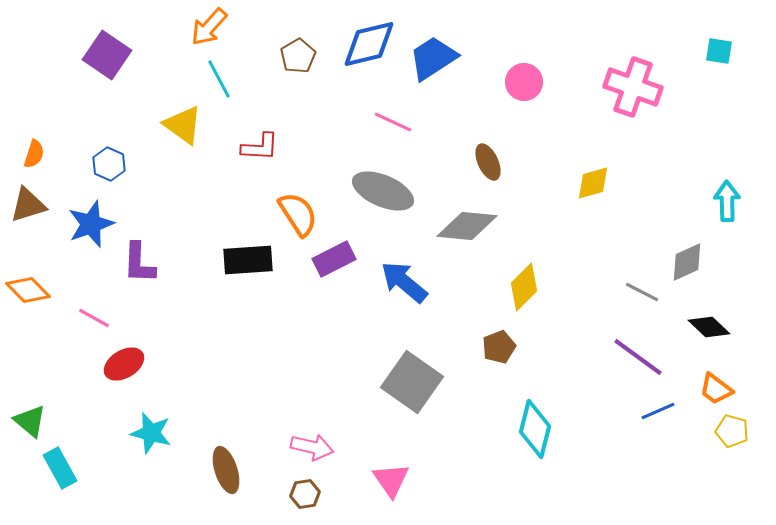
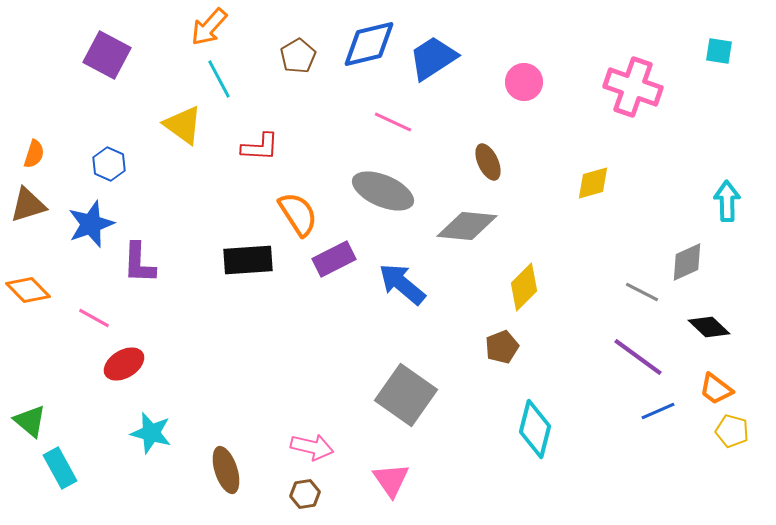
purple square at (107, 55): rotated 6 degrees counterclockwise
blue arrow at (404, 282): moved 2 px left, 2 px down
brown pentagon at (499, 347): moved 3 px right
gray square at (412, 382): moved 6 px left, 13 px down
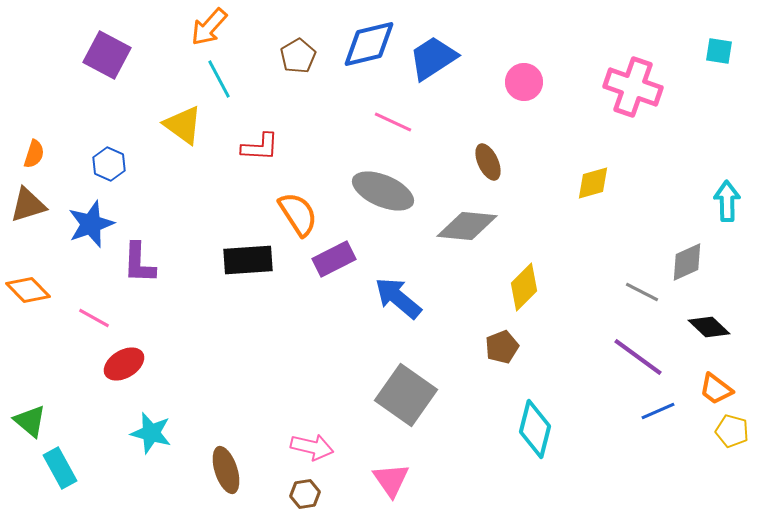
blue arrow at (402, 284): moved 4 px left, 14 px down
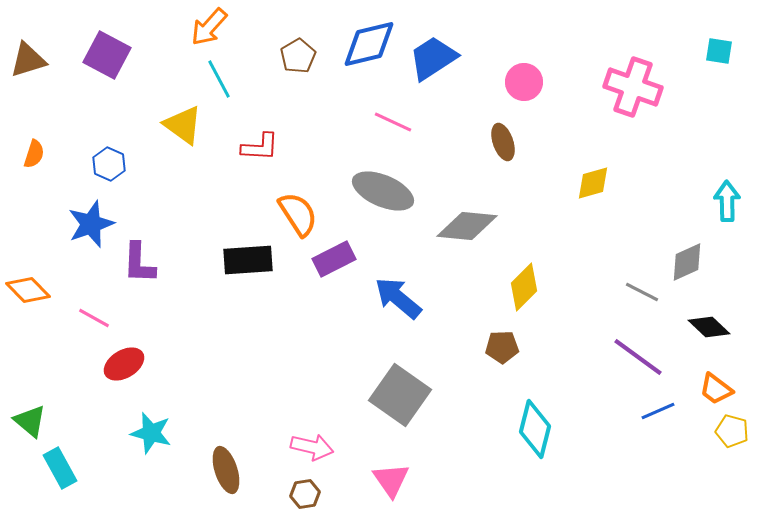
brown ellipse at (488, 162): moved 15 px right, 20 px up; rotated 6 degrees clockwise
brown triangle at (28, 205): moved 145 px up
brown pentagon at (502, 347): rotated 20 degrees clockwise
gray square at (406, 395): moved 6 px left
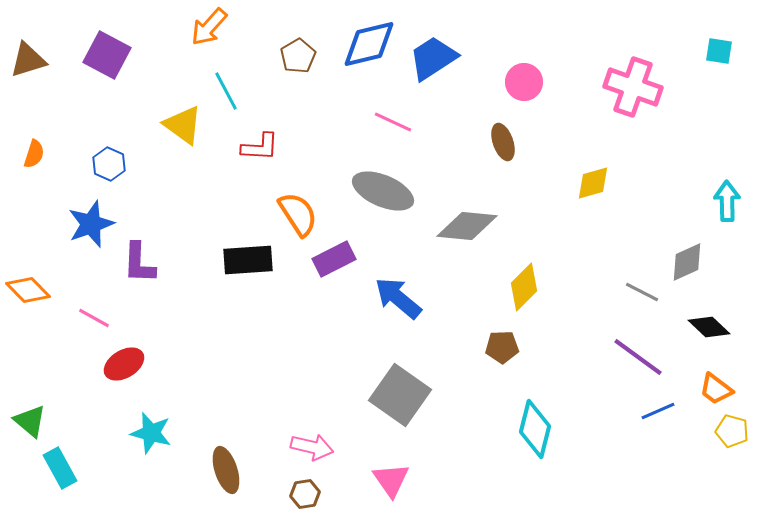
cyan line at (219, 79): moved 7 px right, 12 px down
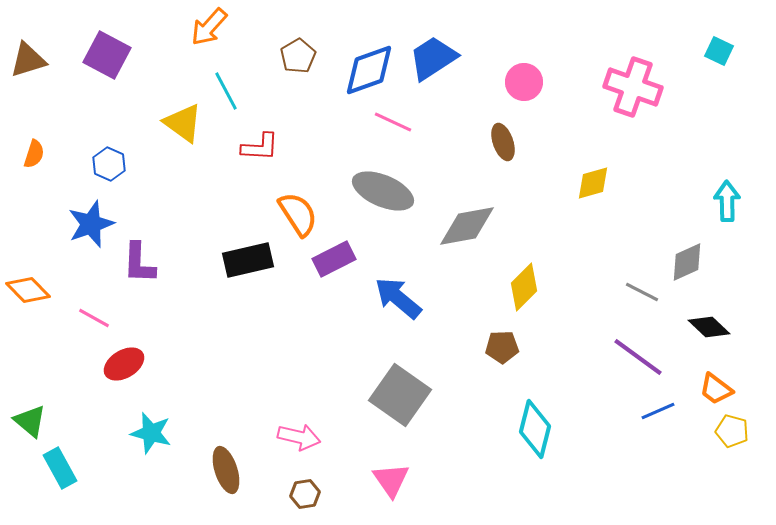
blue diamond at (369, 44): moved 26 px down; rotated 6 degrees counterclockwise
cyan square at (719, 51): rotated 16 degrees clockwise
yellow triangle at (183, 125): moved 2 px up
gray diamond at (467, 226): rotated 16 degrees counterclockwise
black rectangle at (248, 260): rotated 9 degrees counterclockwise
pink arrow at (312, 447): moved 13 px left, 10 px up
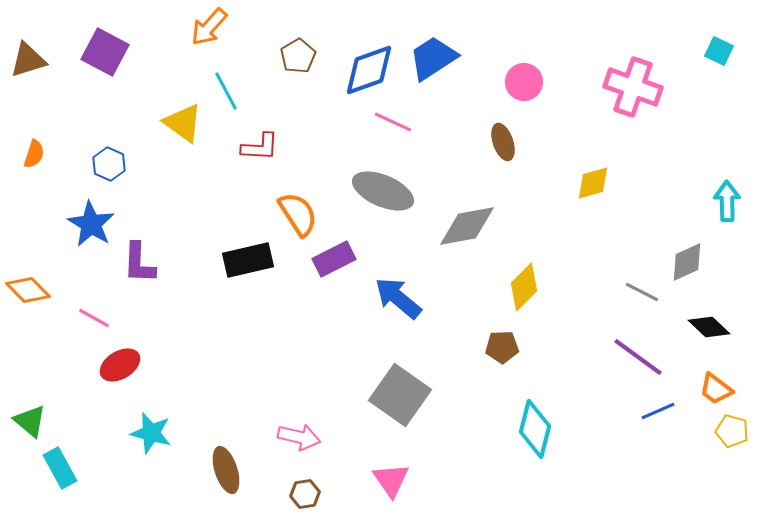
purple square at (107, 55): moved 2 px left, 3 px up
blue star at (91, 224): rotated 21 degrees counterclockwise
red ellipse at (124, 364): moved 4 px left, 1 px down
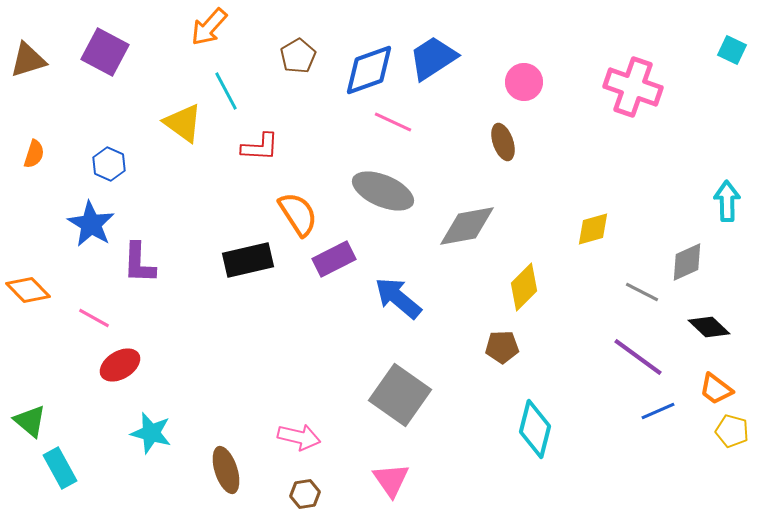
cyan square at (719, 51): moved 13 px right, 1 px up
yellow diamond at (593, 183): moved 46 px down
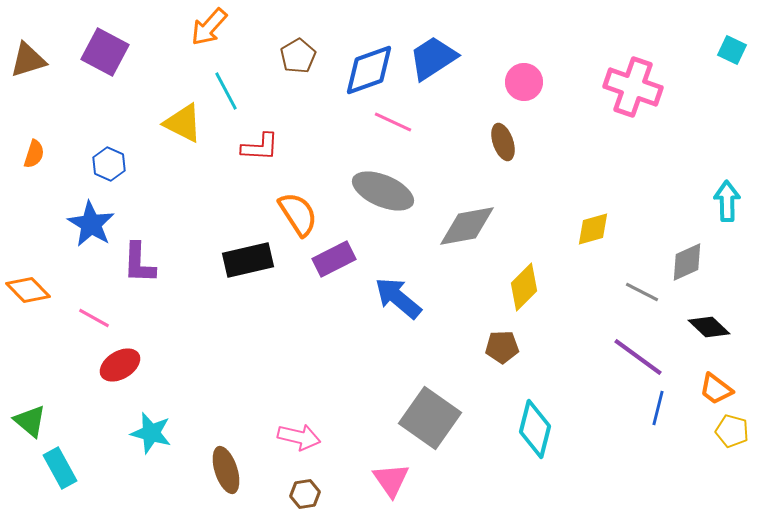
yellow triangle at (183, 123): rotated 9 degrees counterclockwise
gray square at (400, 395): moved 30 px right, 23 px down
blue line at (658, 411): moved 3 px up; rotated 52 degrees counterclockwise
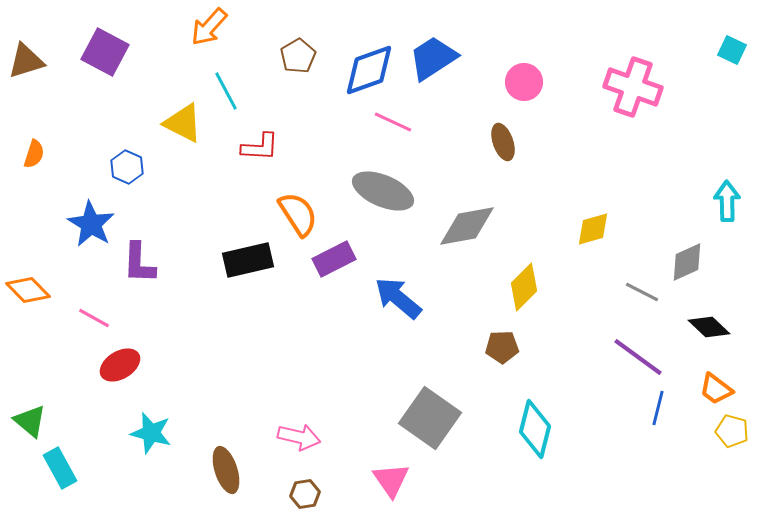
brown triangle at (28, 60): moved 2 px left, 1 px down
blue hexagon at (109, 164): moved 18 px right, 3 px down
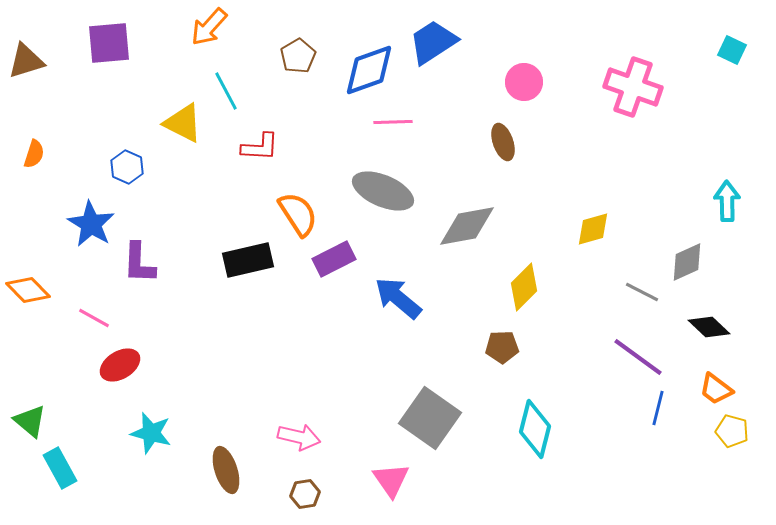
purple square at (105, 52): moved 4 px right, 9 px up; rotated 33 degrees counterclockwise
blue trapezoid at (433, 58): moved 16 px up
pink line at (393, 122): rotated 27 degrees counterclockwise
